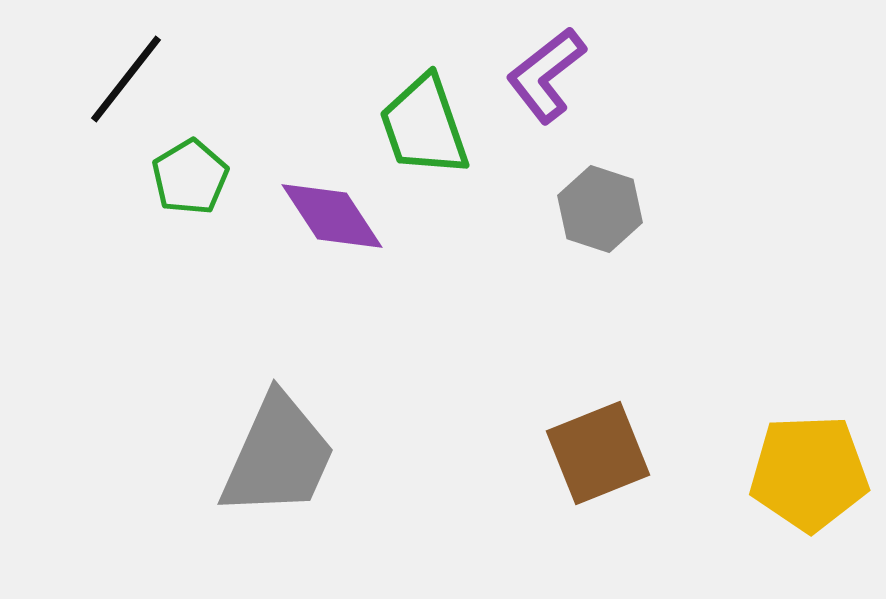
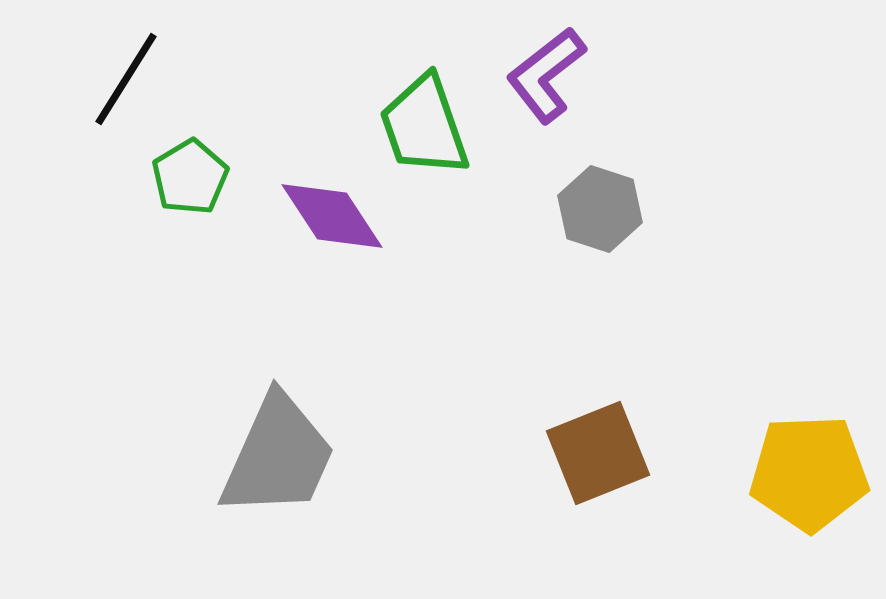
black line: rotated 6 degrees counterclockwise
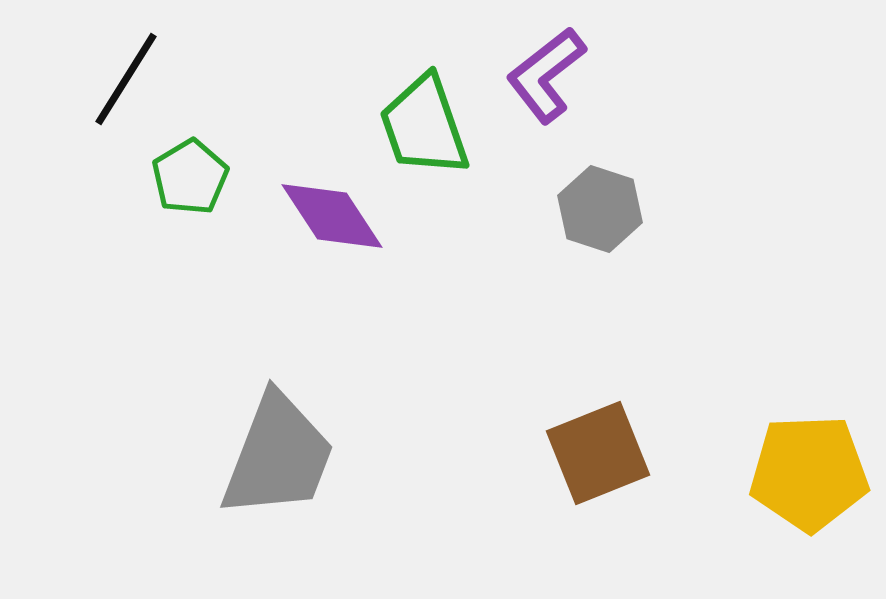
gray trapezoid: rotated 3 degrees counterclockwise
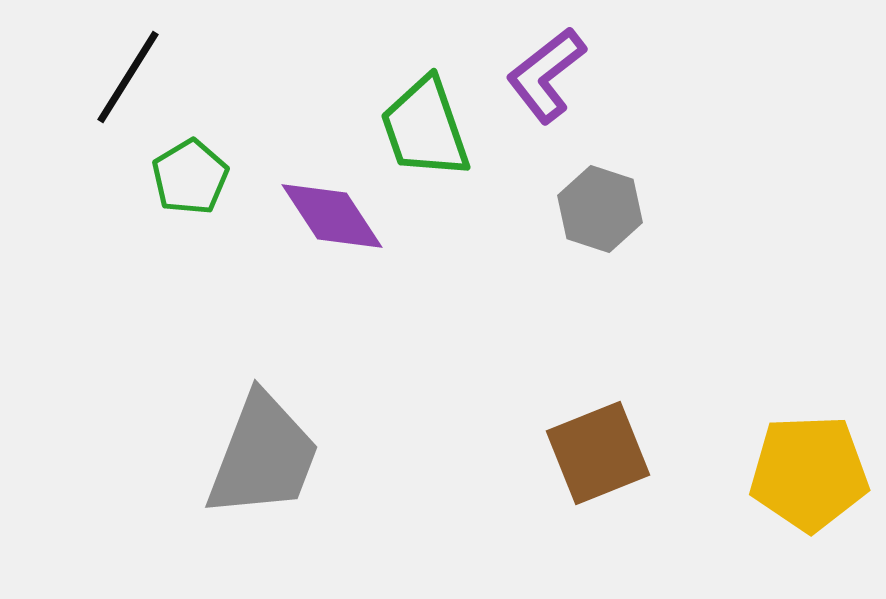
black line: moved 2 px right, 2 px up
green trapezoid: moved 1 px right, 2 px down
gray trapezoid: moved 15 px left
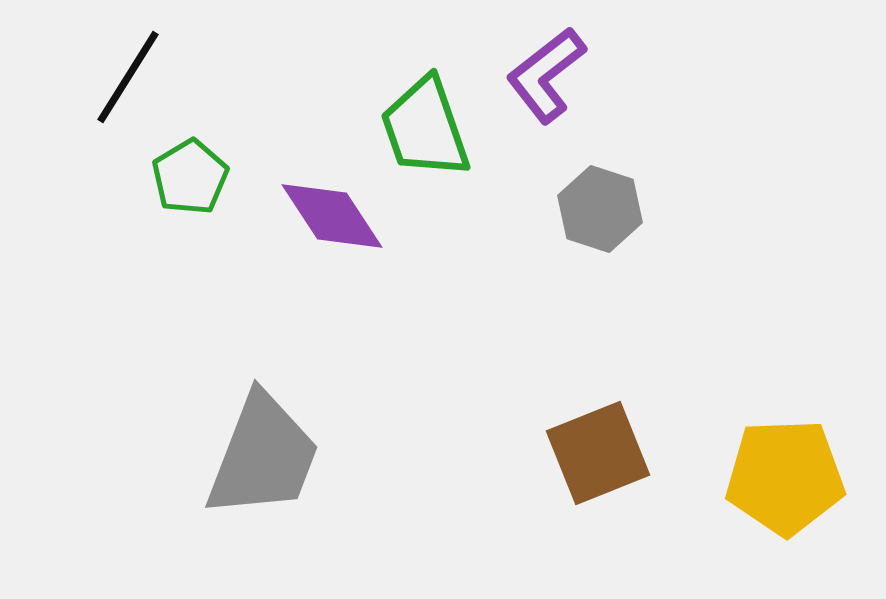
yellow pentagon: moved 24 px left, 4 px down
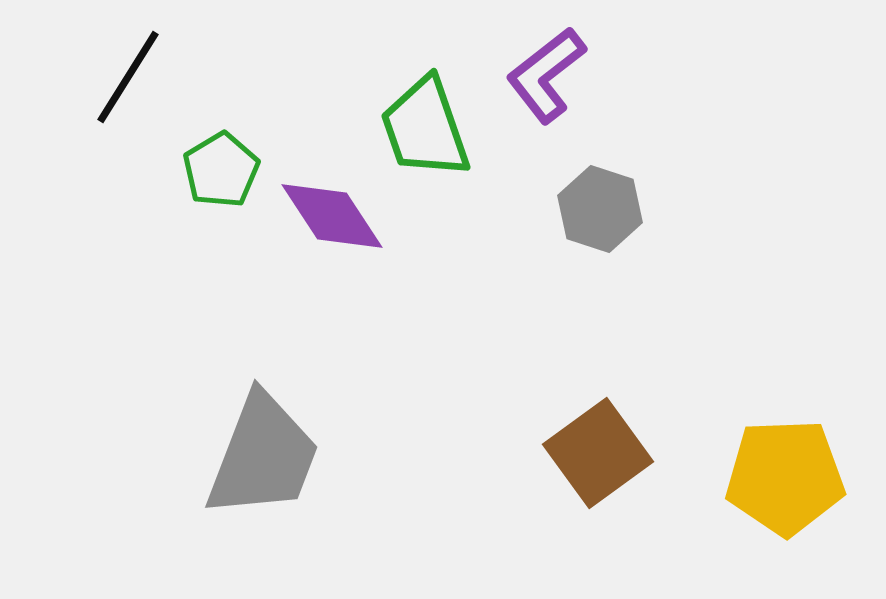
green pentagon: moved 31 px right, 7 px up
brown square: rotated 14 degrees counterclockwise
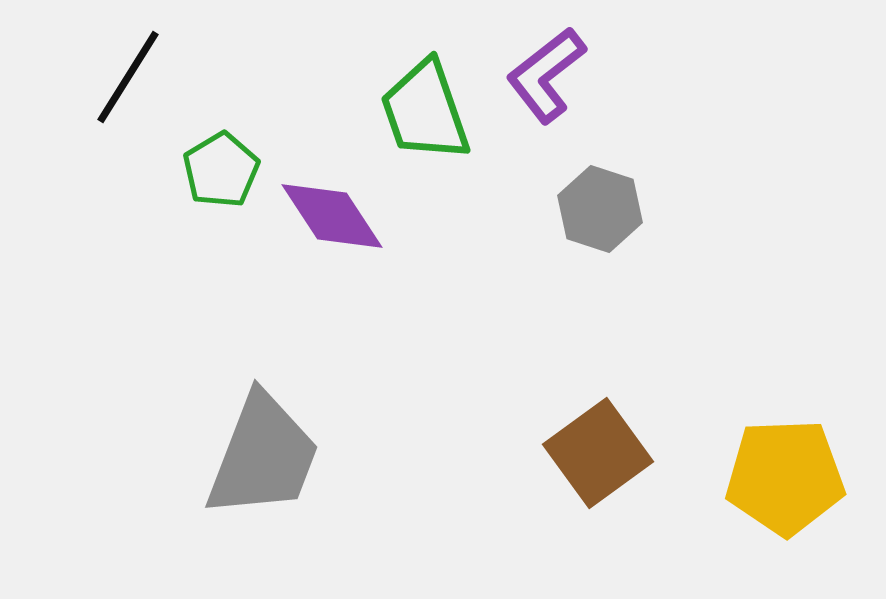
green trapezoid: moved 17 px up
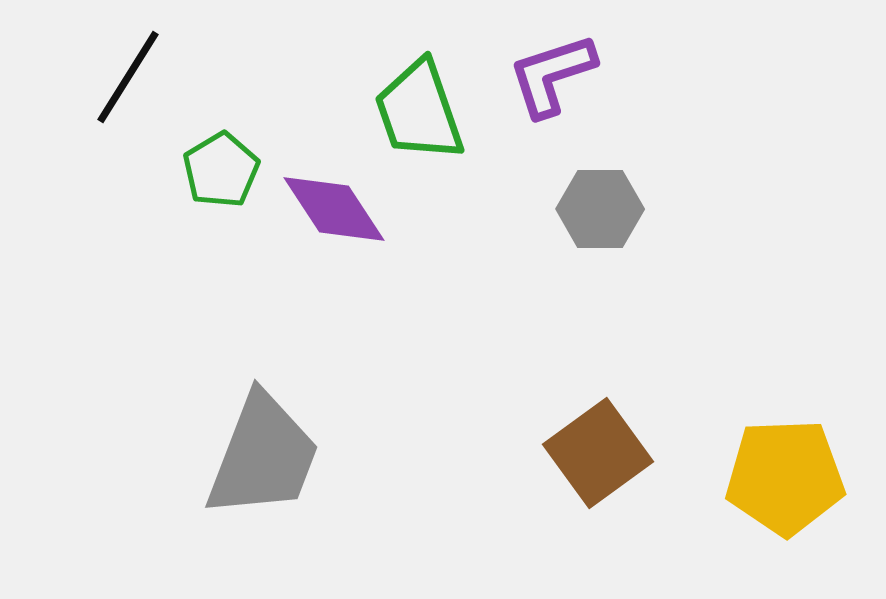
purple L-shape: moved 6 px right; rotated 20 degrees clockwise
green trapezoid: moved 6 px left
gray hexagon: rotated 18 degrees counterclockwise
purple diamond: moved 2 px right, 7 px up
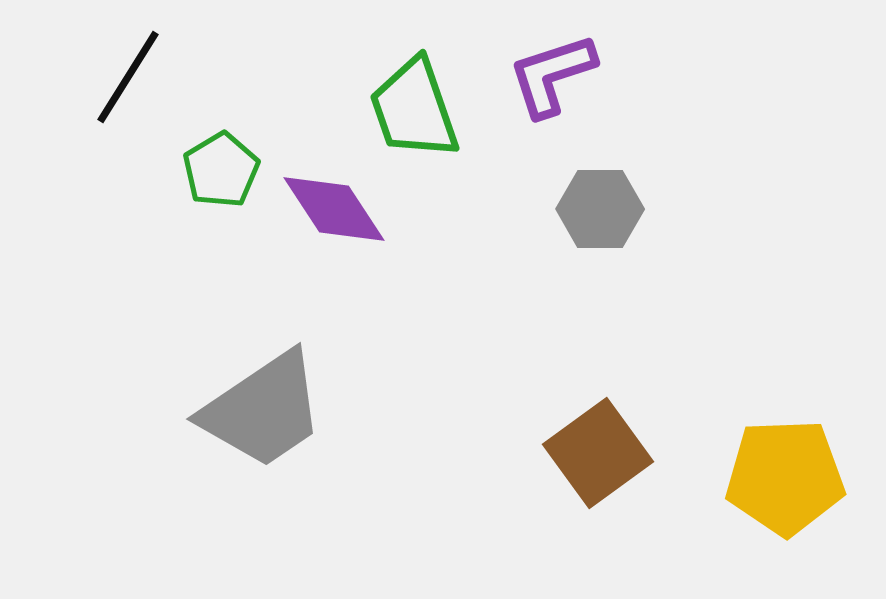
green trapezoid: moved 5 px left, 2 px up
gray trapezoid: moved 46 px up; rotated 35 degrees clockwise
